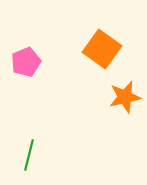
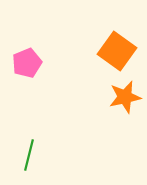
orange square: moved 15 px right, 2 px down
pink pentagon: moved 1 px right, 1 px down
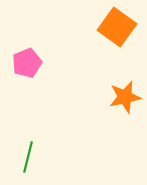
orange square: moved 24 px up
green line: moved 1 px left, 2 px down
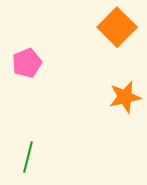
orange square: rotated 9 degrees clockwise
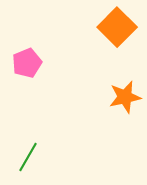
green line: rotated 16 degrees clockwise
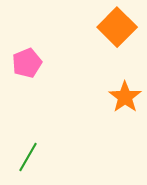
orange star: rotated 24 degrees counterclockwise
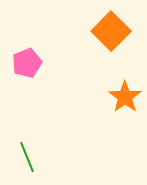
orange square: moved 6 px left, 4 px down
green line: moved 1 px left; rotated 52 degrees counterclockwise
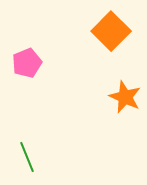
orange star: rotated 12 degrees counterclockwise
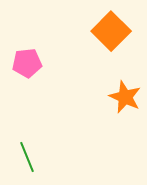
pink pentagon: rotated 16 degrees clockwise
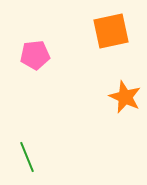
orange square: rotated 33 degrees clockwise
pink pentagon: moved 8 px right, 8 px up
